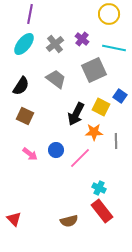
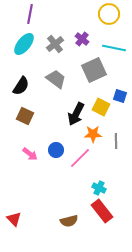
blue square: rotated 16 degrees counterclockwise
orange star: moved 1 px left, 2 px down
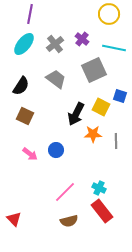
pink line: moved 15 px left, 34 px down
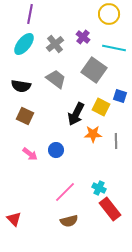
purple cross: moved 1 px right, 2 px up
gray square: rotated 30 degrees counterclockwise
black semicircle: rotated 66 degrees clockwise
red rectangle: moved 8 px right, 2 px up
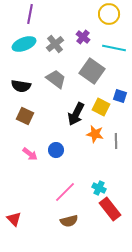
cyan ellipse: rotated 30 degrees clockwise
gray square: moved 2 px left, 1 px down
orange star: moved 2 px right; rotated 12 degrees clockwise
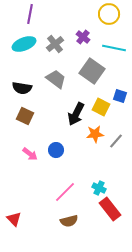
black semicircle: moved 1 px right, 2 px down
orange star: rotated 18 degrees counterclockwise
gray line: rotated 42 degrees clockwise
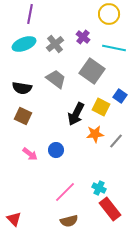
blue square: rotated 16 degrees clockwise
brown square: moved 2 px left
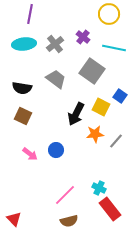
cyan ellipse: rotated 15 degrees clockwise
pink line: moved 3 px down
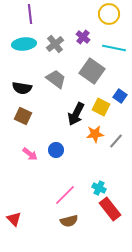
purple line: rotated 18 degrees counterclockwise
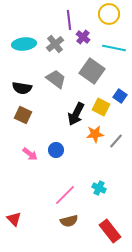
purple line: moved 39 px right, 6 px down
brown square: moved 1 px up
red rectangle: moved 22 px down
